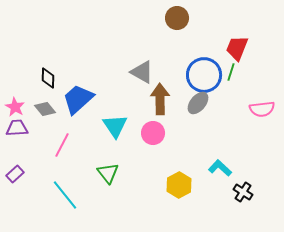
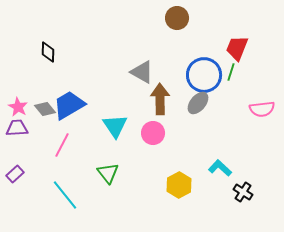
black diamond: moved 26 px up
blue trapezoid: moved 9 px left, 6 px down; rotated 12 degrees clockwise
pink star: moved 3 px right
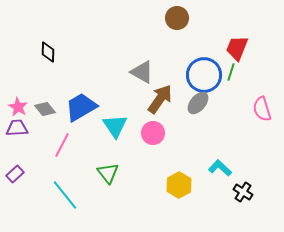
brown arrow: rotated 36 degrees clockwise
blue trapezoid: moved 12 px right, 2 px down
pink semicircle: rotated 80 degrees clockwise
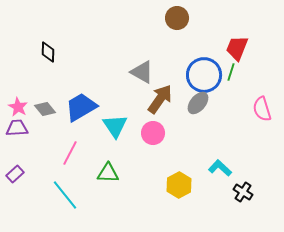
pink line: moved 8 px right, 8 px down
green triangle: rotated 50 degrees counterclockwise
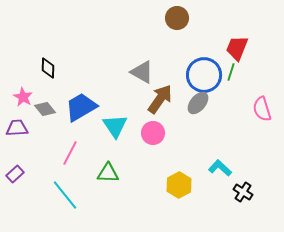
black diamond: moved 16 px down
pink star: moved 5 px right, 10 px up
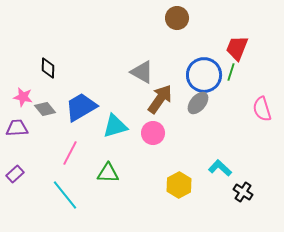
pink star: rotated 18 degrees counterclockwise
cyan triangle: rotated 48 degrees clockwise
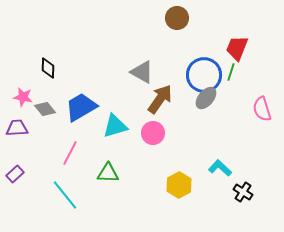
gray ellipse: moved 8 px right, 5 px up
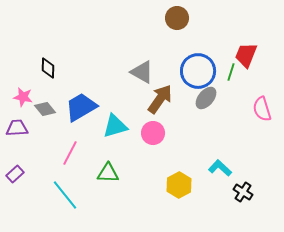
red trapezoid: moved 9 px right, 7 px down
blue circle: moved 6 px left, 4 px up
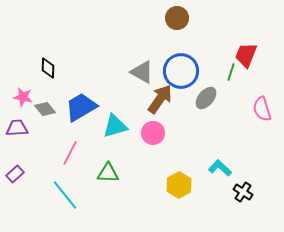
blue circle: moved 17 px left
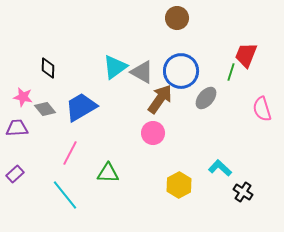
cyan triangle: moved 59 px up; rotated 20 degrees counterclockwise
